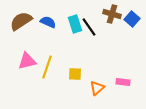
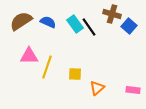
blue square: moved 3 px left, 7 px down
cyan rectangle: rotated 18 degrees counterclockwise
pink triangle: moved 2 px right, 5 px up; rotated 12 degrees clockwise
pink rectangle: moved 10 px right, 8 px down
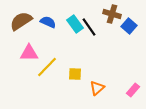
pink triangle: moved 3 px up
yellow line: rotated 25 degrees clockwise
pink rectangle: rotated 56 degrees counterclockwise
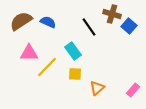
cyan rectangle: moved 2 px left, 27 px down
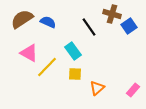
brown semicircle: moved 1 px right, 2 px up
blue square: rotated 14 degrees clockwise
pink triangle: rotated 30 degrees clockwise
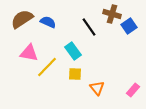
pink triangle: rotated 18 degrees counterclockwise
orange triangle: rotated 28 degrees counterclockwise
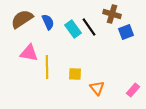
blue semicircle: rotated 42 degrees clockwise
blue square: moved 3 px left, 6 px down; rotated 14 degrees clockwise
cyan rectangle: moved 22 px up
yellow line: rotated 45 degrees counterclockwise
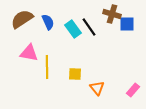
blue square: moved 1 px right, 8 px up; rotated 21 degrees clockwise
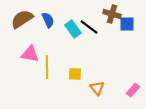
blue semicircle: moved 2 px up
black line: rotated 18 degrees counterclockwise
pink triangle: moved 1 px right, 1 px down
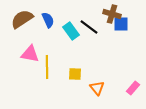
blue square: moved 6 px left
cyan rectangle: moved 2 px left, 2 px down
pink rectangle: moved 2 px up
